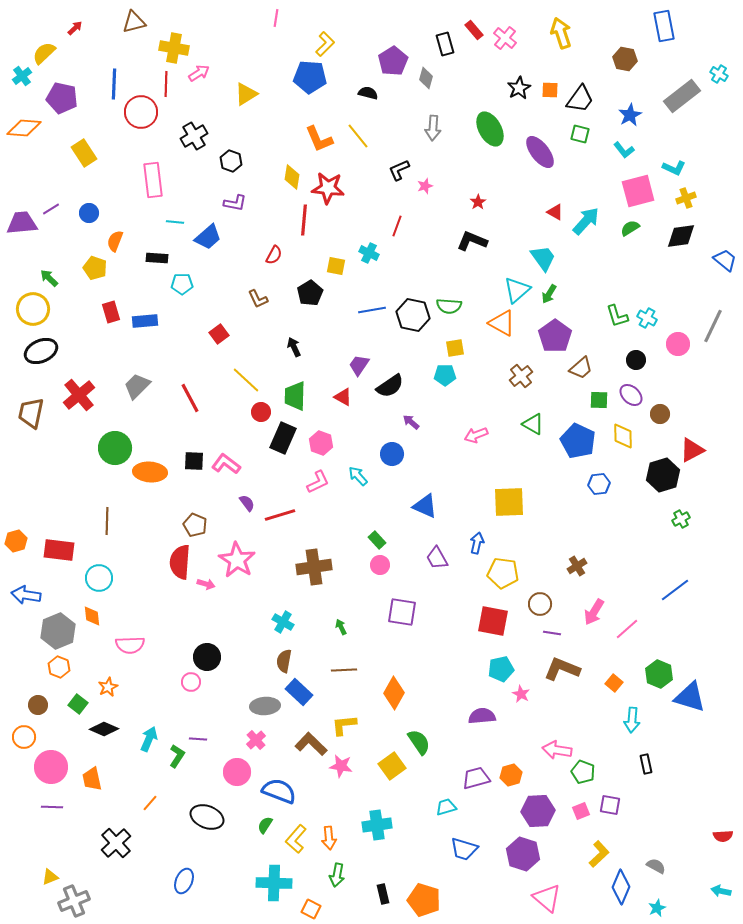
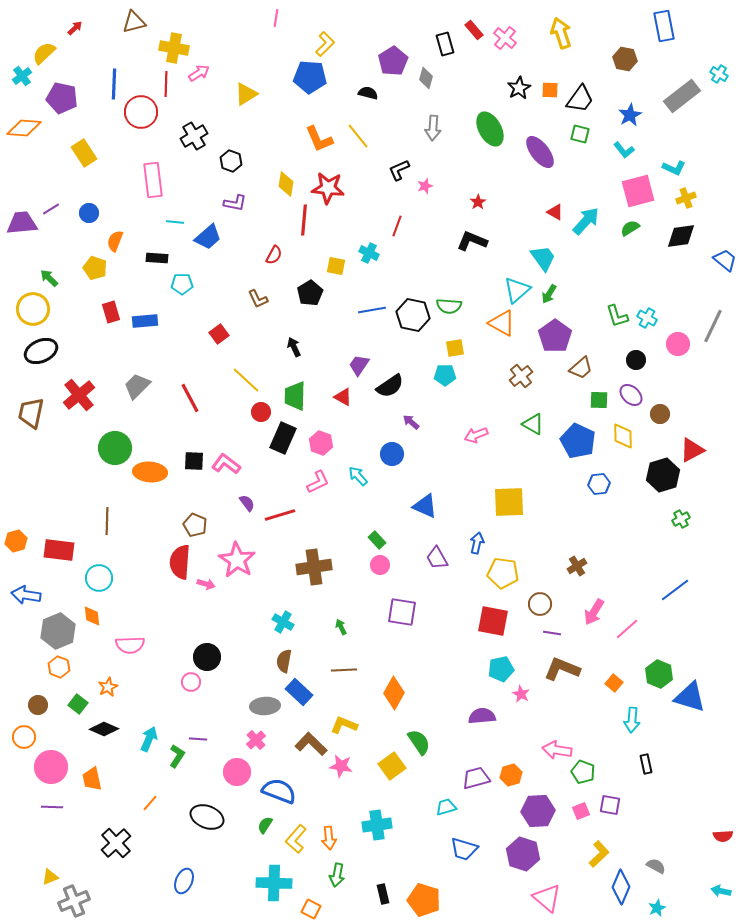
yellow diamond at (292, 177): moved 6 px left, 7 px down
yellow L-shape at (344, 725): rotated 28 degrees clockwise
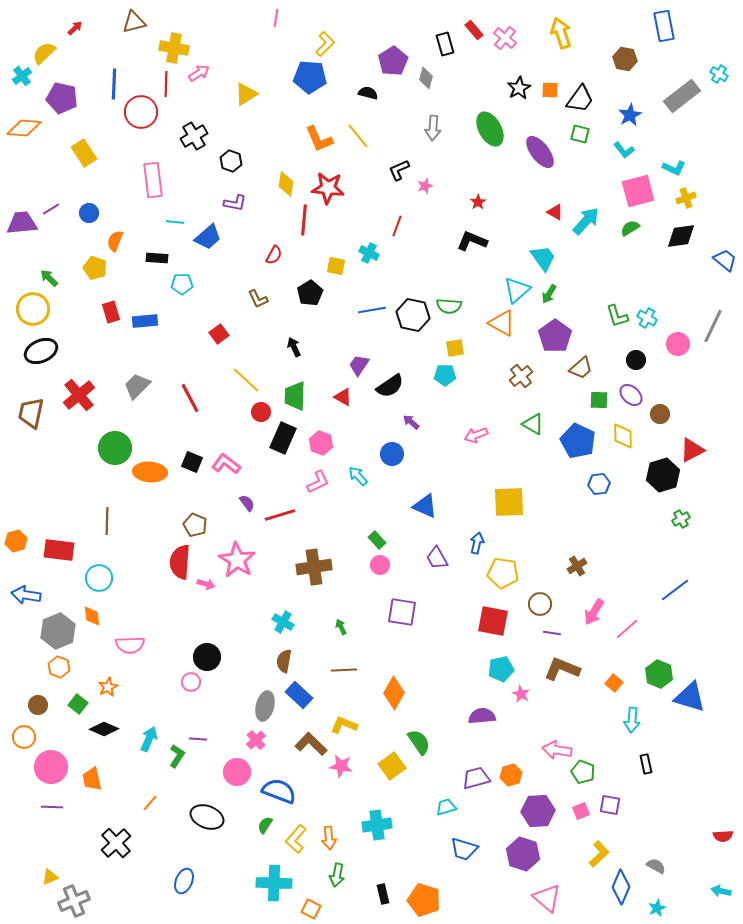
black square at (194, 461): moved 2 px left, 1 px down; rotated 20 degrees clockwise
blue rectangle at (299, 692): moved 3 px down
gray ellipse at (265, 706): rotated 72 degrees counterclockwise
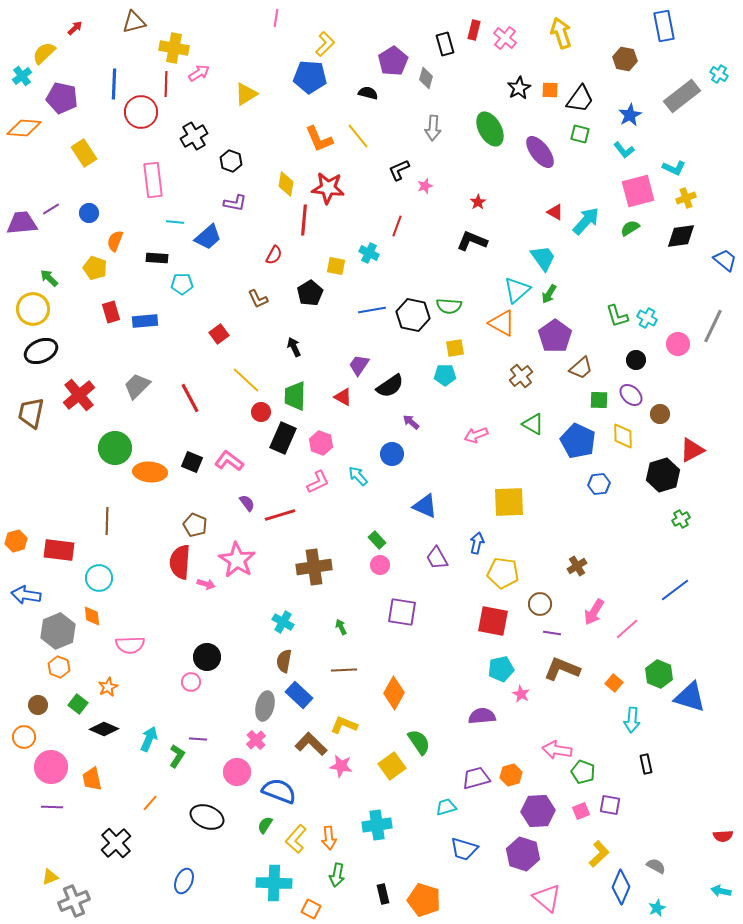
red rectangle at (474, 30): rotated 54 degrees clockwise
pink L-shape at (226, 464): moved 3 px right, 3 px up
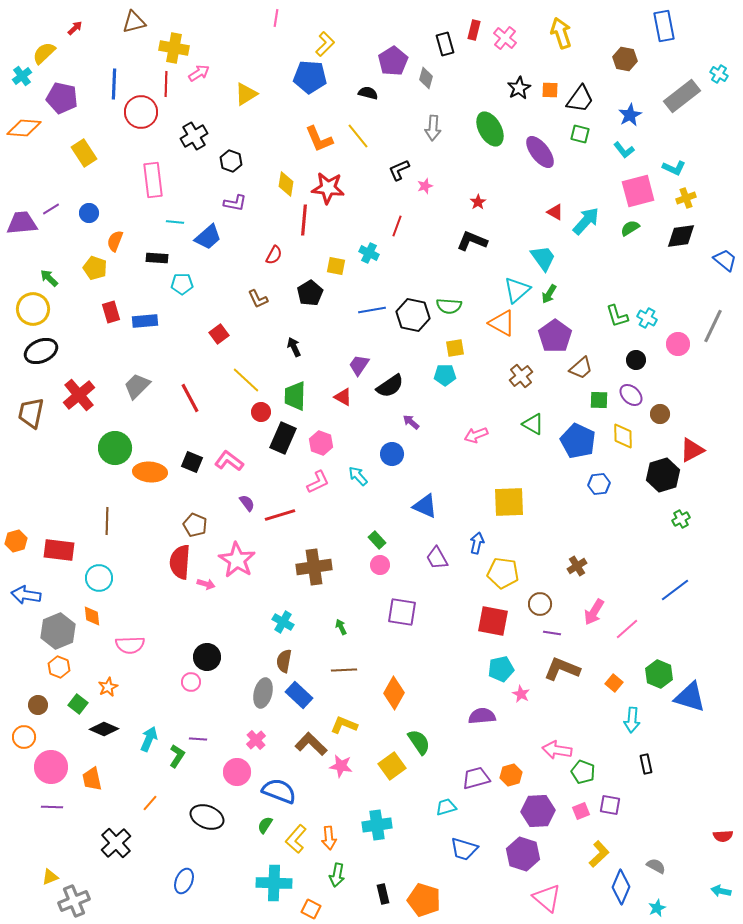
gray ellipse at (265, 706): moved 2 px left, 13 px up
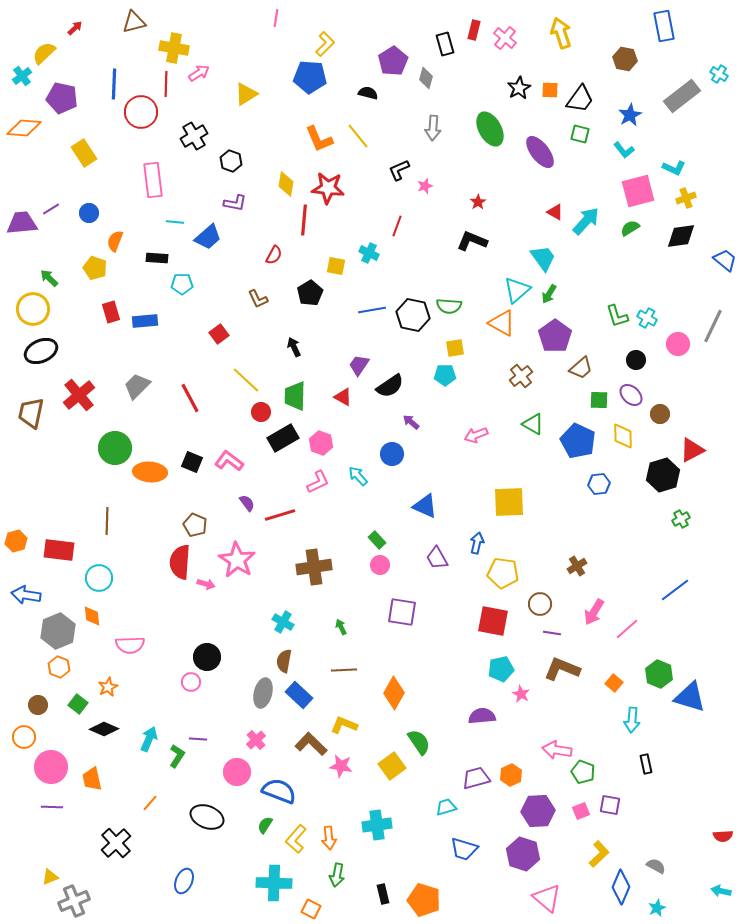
black rectangle at (283, 438): rotated 36 degrees clockwise
orange hexagon at (511, 775): rotated 10 degrees counterclockwise
